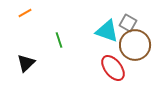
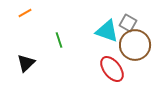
red ellipse: moved 1 px left, 1 px down
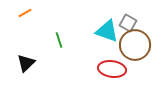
red ellipse: rotated 44 degrees counterclockwise
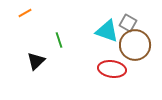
black triangle: moved 10 px right, 2 px up
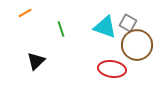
cyan triangle: moved 2 px left, 4 px up
green line: moved 2 px right, 11 px up
brown circle: moved 2 px right
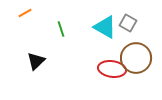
cyan triangle: rotated 10 degrees clockwise
brown circle: moved 1 px left, 13 px down
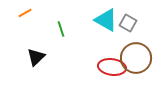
cyan triangle: moved 1 px right, 7 px up
black triangle: moved 4 px up
red ellipse: moved 2 px up
